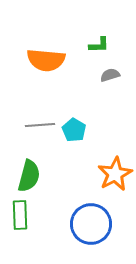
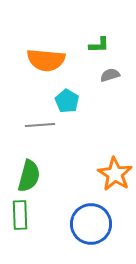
cyan pentagon: moved 7 px left, 29 px up
orange star: rotated 12 degrees counterclockwise
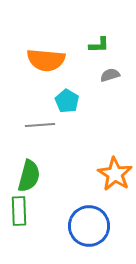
green rectangle: moved 1 px left, 4 px up
blue circle: moved 2 px left, 2 px down
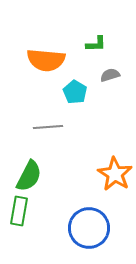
green L-shape: moved 3 px left, 1 px up
cyan pentagon: moved 8 px right, 9 px up
gray line: moved 8 px right, 2 px down
green semicircle: rotated 12 degrees clockwise
green rectangle: rotated 12 degrees clockwise
blue circle: moved 2 px down
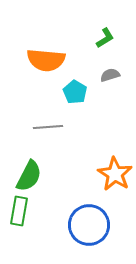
green L-shape: moved 9 px right, 6 px up; rotated 30 degrees counterclockwise
blue circle: moved 3 px up
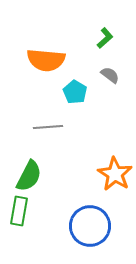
green L-shape: rotated 10 degrees counterclockwise
gray semicircle: rotated 54 degrees clockwise
blue circle: moved 1 px right, 1 px down
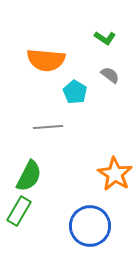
green L-shape: rotated 75 degrees clockwise
green rectangle: rotated 20 degrees clockwise
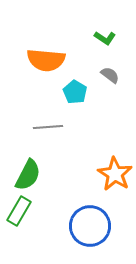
green semicircle: moved 1 px left, 1 px up
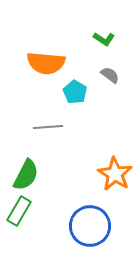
green L-shape: moved 1 px left, 1 px down
orange semicircle: moved 3 px down
green semicircle: moved 2 px left
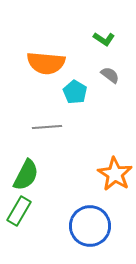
gray line: moved 1 px left
